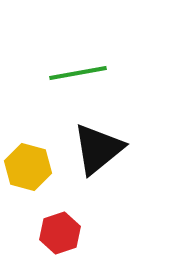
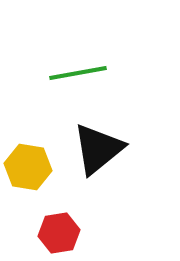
yellow hexagon: rotated 6 degrees counterclockwise
red hexagon: moved 1 px left; rotated 9 degrees clockwise
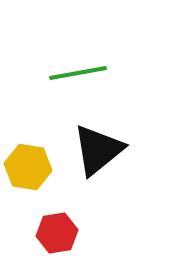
black triangle: moved 1 px down
red hexagon: moved 2 px left
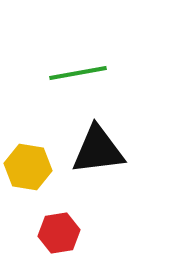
black triangle: rotated 32 degrees clockwise
red hexagon: moved 2 px right
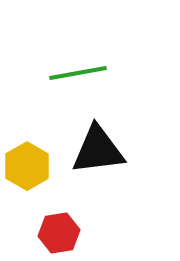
yellow hexagon: moved 1 px left, 1 px up; rotated 21 degrees clockwise
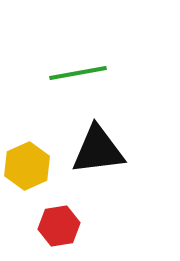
yellow hexagon: rotated 6 degrees clockwise
red hexagon: moved 7 px up
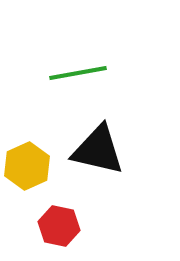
black triangle: rotated 20 degrees clockwise
red hexagon: rotated 21 degrees clockwise
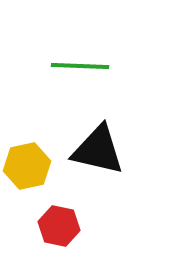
green line: moved 2 px right, 7 px up; rotated 12 degrees clockwise
yellow hexagon: rotated 12 degrees clockwise
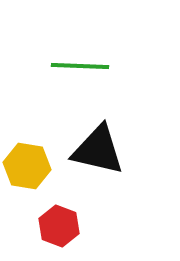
yellow hexagon: rotated 21 degrees clockwise
red hexagon: rotated 9 degrees clockwise
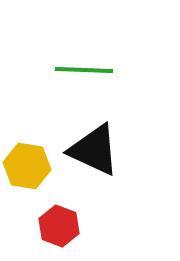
green line: moved 4 px right, 4 px down
black triangle: moved 4 px left; rotated 12 degrees clockwise
